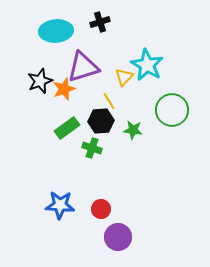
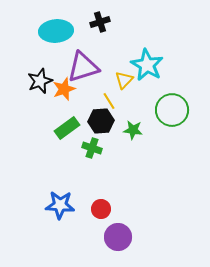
yellow triangle: moved 3 px down
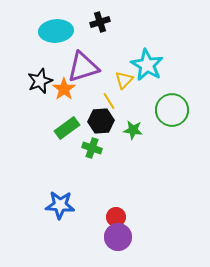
orange star: rotated 15 degrees counterclockwise
red circle: moved 15 px right, 8 px down
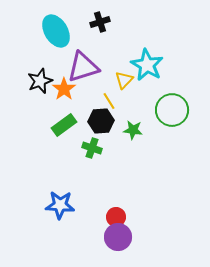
cyan ellipse: rotated 64 degrees clockwise
green rectangle: moved 3 px left, 3 px up
